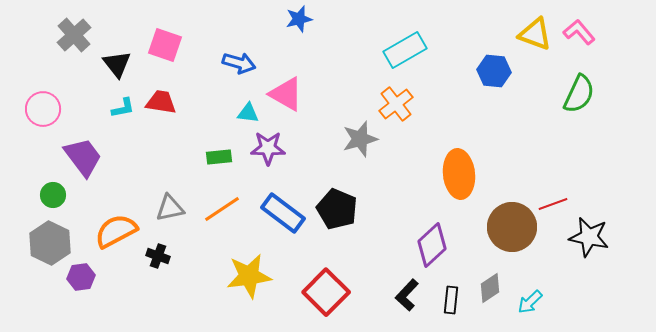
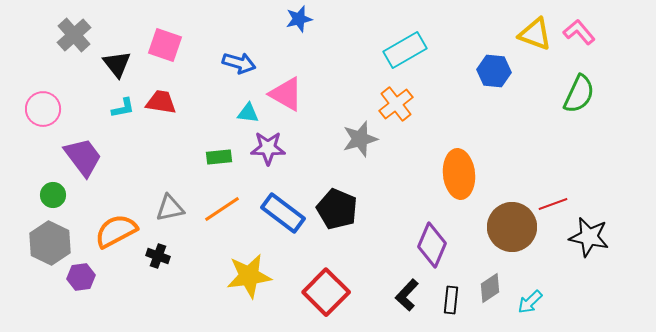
purple diamond: rotated 24 degrees counterclockwise
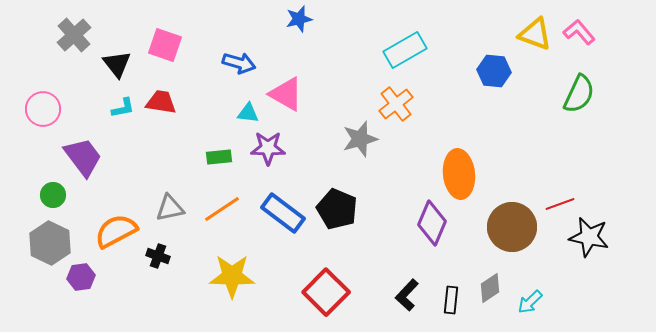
red line: moved 7 px right
purple diamond: moved 22 px up
yellow star: moved 17 px left; rotated 9 degrees clockwise
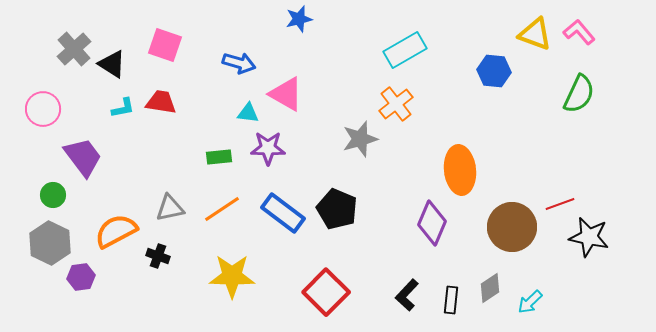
gray cross: moved 14 px down
black triangle: moved 5 px left; rotated 20 degrees counterclockwise
orange ellipse: moved 1 px right, 4 px up
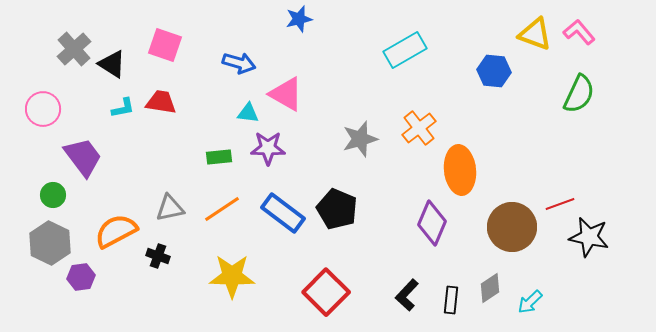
orange cross: moved 23 px right, 24 px down
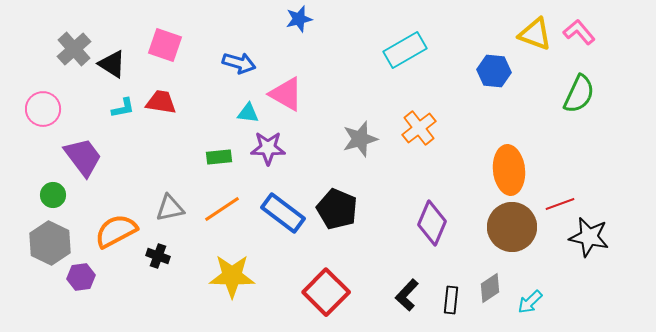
orange ellipse: moved 49 px right
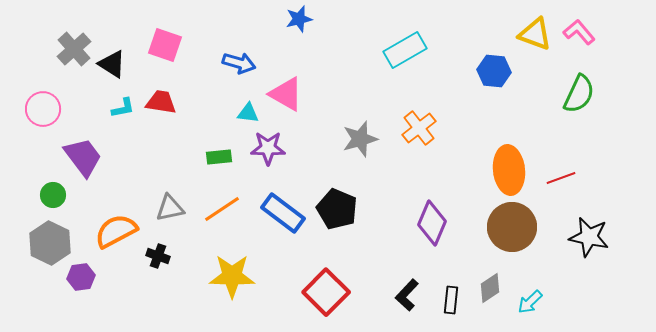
red line: moved 1 px right, 26 px up
